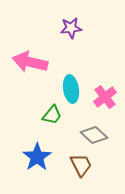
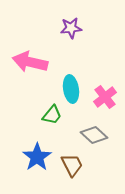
brown trapezoid: moved 9 px left
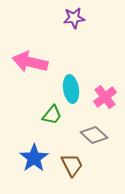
purple star: moved 3 px right, 10 px up
blue star: moved 3 px left, 1 px down
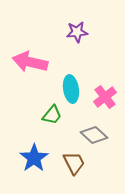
purple star: moved 3 px right, 14 px down
brown trapezoid: moved 2 px right, 2 px up
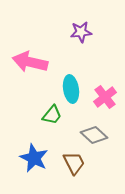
purple star: moved 4 px right
blue star: rotated 12 degrees counterclockwise
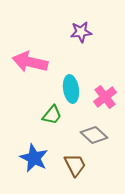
brown trapezoid: moved 1 px right, 2 px down
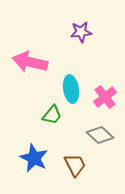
gray diamond: moved 6 px right
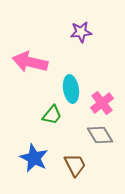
pink cross: moved 3 px left, 6 px down
gray diamond: rotated 16 degrees clockwise
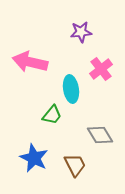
pink cross: moved 1 px left, 34 px up
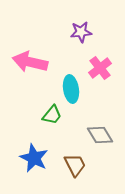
pink cross: moved 1 px left, 1 px up
